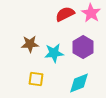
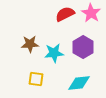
cyan diamond: rotated 15 degrees clockwise
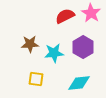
red semicircle: moved 2 px down
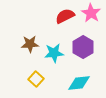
yellow square: rotated 35 degrees clockwise
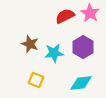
pink star: moved 1 px left
brown star: rotated 24 degrees clockwise
yellow square: moved 1 px down; rotated 21 degrees counterclockwise
cyan diamond: moved 2 px right
